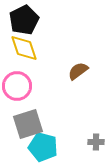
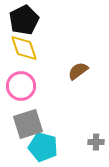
pink circle: moved 4 px right
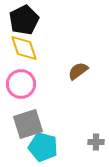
pink circle: moved 2 px up
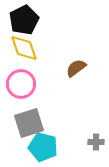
brown semicircle: moved 2 px left, 3 px up
gray square: moved 1 px right, 1 px up
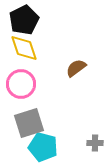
gray cross: moved 1 px left, 1 px down
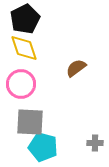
black pentagon: moved 1 px right, 1 px up
gray square: moved 1 px right, 1 px up; rotated 20 degrees clockwise
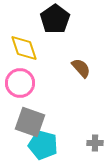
black pentagon: moved 30 px right; rotated 8 degrees counterclockwise
brown semicircle: moved 5 px right; rotated 85 degrees clockwise
pink circle: moved 1 px left, 1 px up
gray square: rotated 16 degrees clockwise
cyan pentagon: moved 2 px up
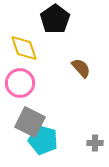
gray square: rotated 8 degrees clockwise
cyan pentagon: moved 5 px up
